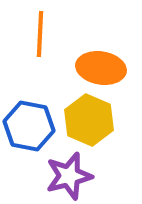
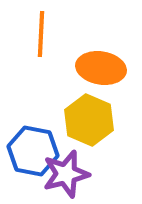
orange line: moved 1 px right
blue hexagon: moved 4 px right, 25 px down
purple star: moved 3 px left, 2 px up
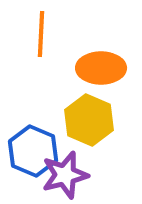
orange ellipse: rotated 9 degrees counterclockwise
blue hexagon: rotated 12 degrees clockwise
purple star: moved 1 px left, 1 px down
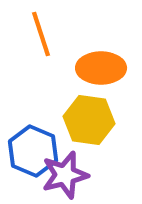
orange line: rotated 21 degrees counterclockwise
yellow hexagon: rotated 15 degrees counterclockwise
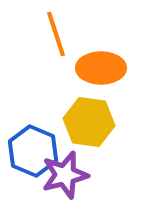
orange line: moved 15 px right
yellow hexagon: moved 2 px down
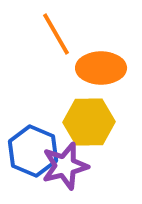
orange line: rotated 12 degrees counterclockwise
yellow hexagon: rotated 9 degrees counterclockwise
purple star: moved 9 px up
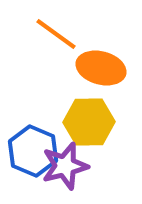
orange line: rotated 24 degrees counterclockwise
orange ellipse: rotated 15 degrees clockwise
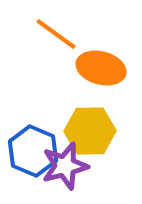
yellow hexagon: moved 1 px right, 9 px down
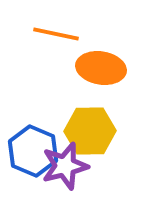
orange line: rotated 24 degrees counterclockwise
orange ellipse: rotated 6 degrees counterclockwise
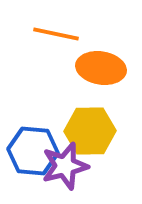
blue hexagon: rotated 18 degrees counterclockwise
